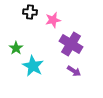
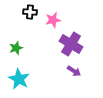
green star: rotated 16 degrees clockwise
cyan star: moved 14 px left, 13 px down
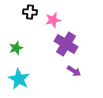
purple cross: moved 5 px left
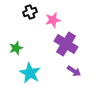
black cross: rotated 24 degrees counterclockwise
cyan star: moved 11 px right, 6 px up
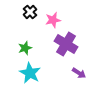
black cross: rotated 24 degrees counterclockwise
green star: moved 9 px right
purple arrow: moved 5 px right, 2 px down
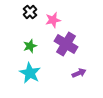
green star: moved 5 px right, 2 px up
purple arrow: rotated 56 degrees counterclockwise
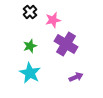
purple arrow: moved 3 px left, 4 px down
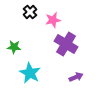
green star: moved 16 px left, 1 px down; rotated 24 degrees clockwise
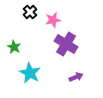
green star: rotated 24 degrees clockwise
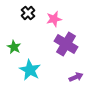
black cross: moved 2 px left, 1 px down
pink star: moved 1 px right, 1 px up
cyan star: moved 3 px up
